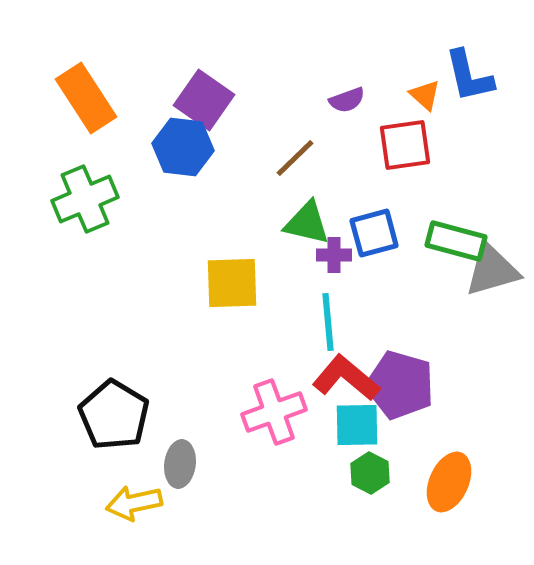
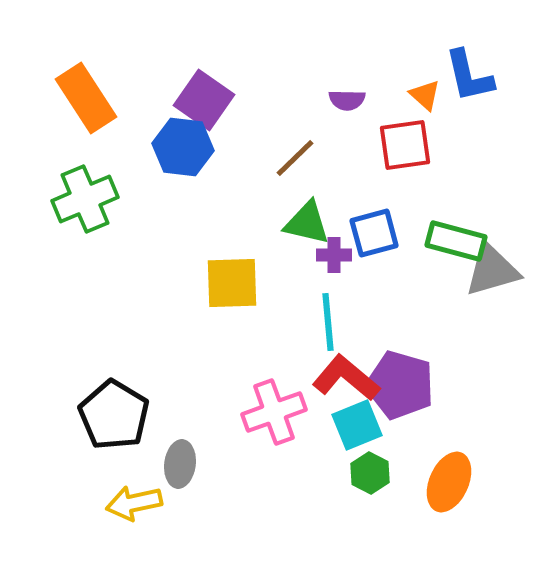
purple semicircle: rotated 21 degrees clockwise
cyan square: rotated 21 degrees counterclockwise
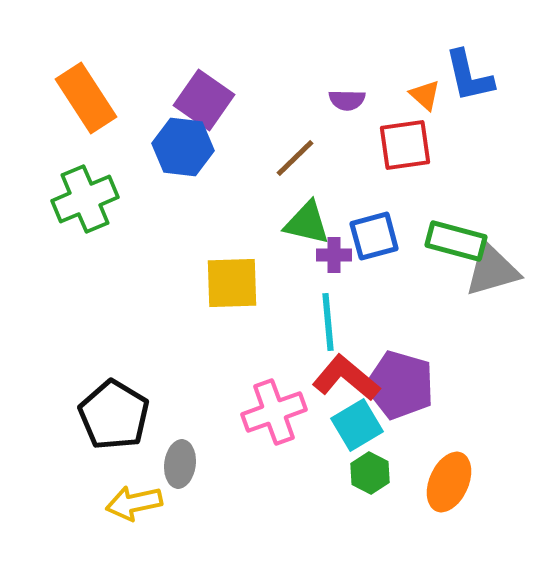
blue square: moved 3 px down
cyan square: rotated 9 degrees counterclockwise
